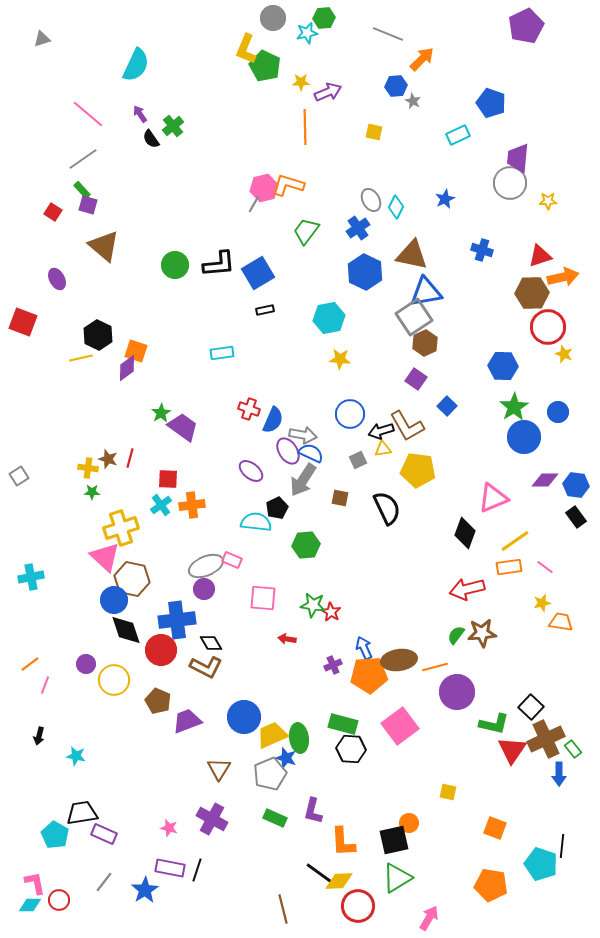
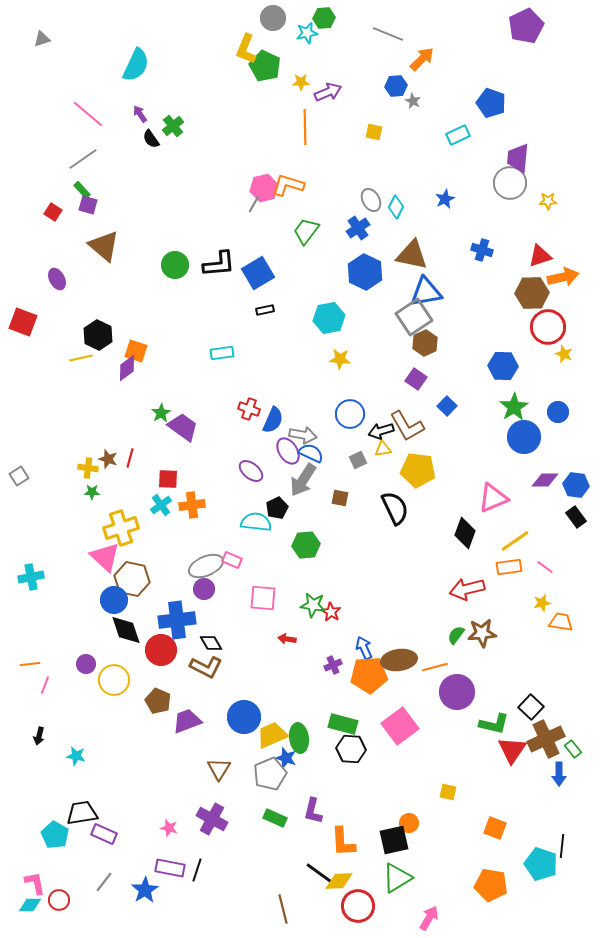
black semicircle at (387, 508): moved 8 px right
orange line at (30, 664): rotated 30 degrees clockwise
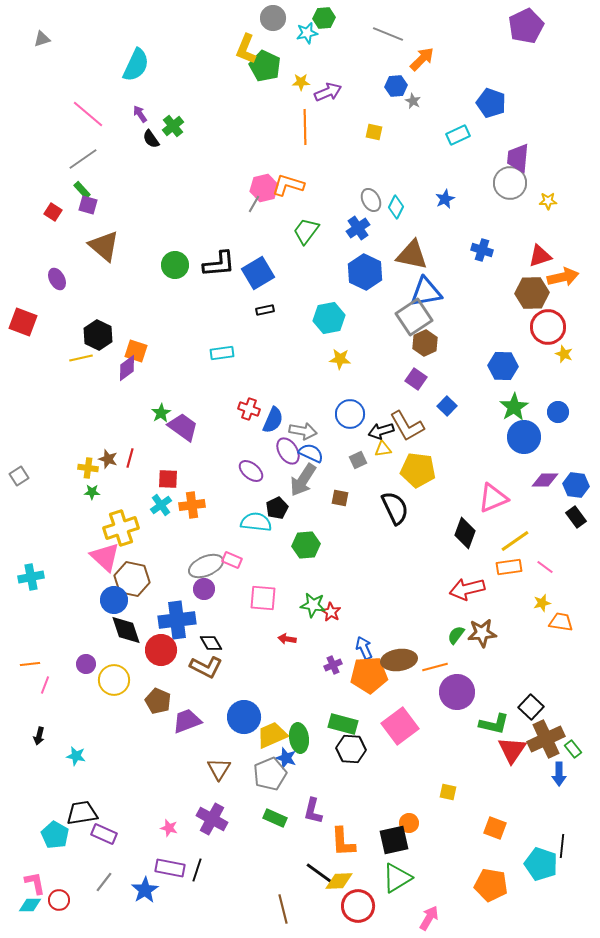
gray arrow at (303, 435): moved 4 px up
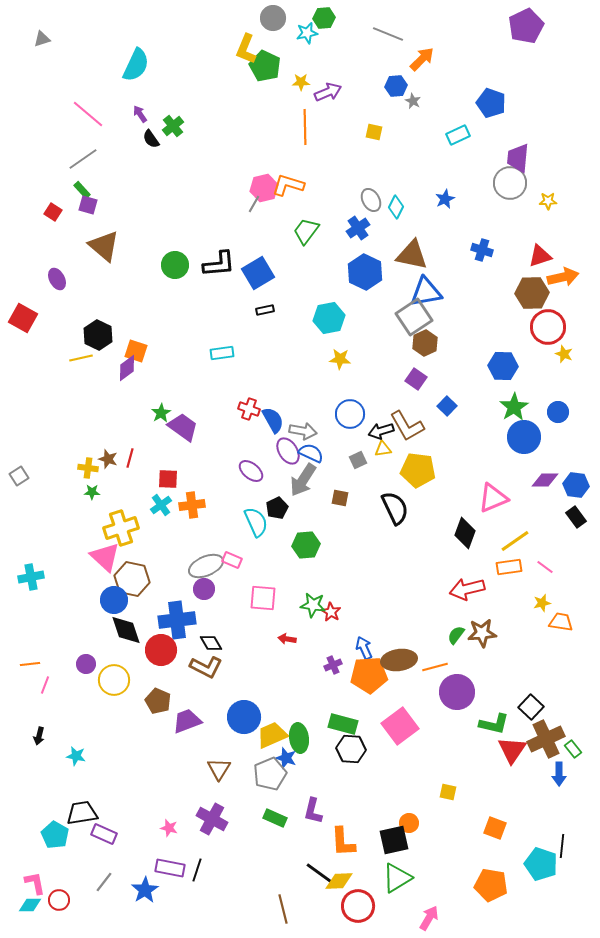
red square at (23, 322): moved 4 px up; rotated 8 degrees clockwise
blue semicircle at (273, 420): rotated 52 degrees counterclockwise
cyan semicircle at (256, 522): rotated 60 degrees clockwise
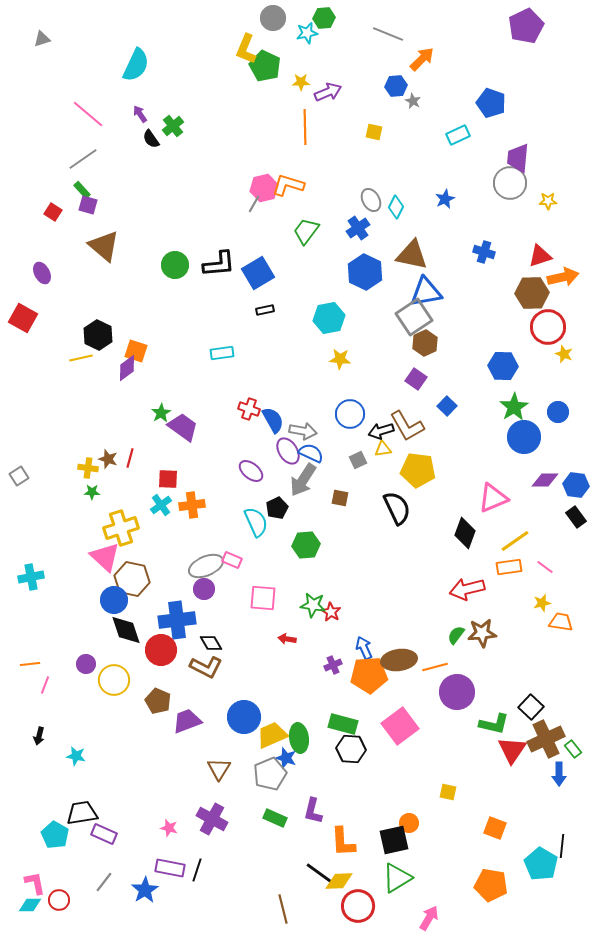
blue cross at (482, 250): moved 2 px right, 2 px down
purple ellipse at (57, 279): moved 15 px left, 6 px up
black semicircle at (395, 508): moved 2 px right
cyan pentagon at (541, 864): rotated 12 degrees clockwise
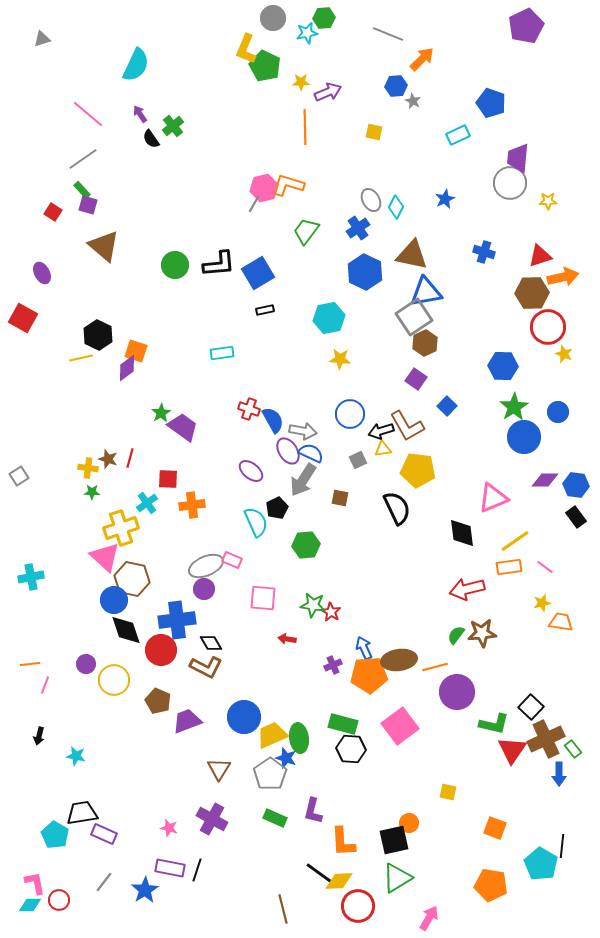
cyan cross at (161, 505): moved 14 px left, 2 px up
black diamond at (465, 533): moved 3 px left; rotated 28 degrees counterclockwise
gray pentagon at (270, 774): rotated 12 degrees counterclockwise
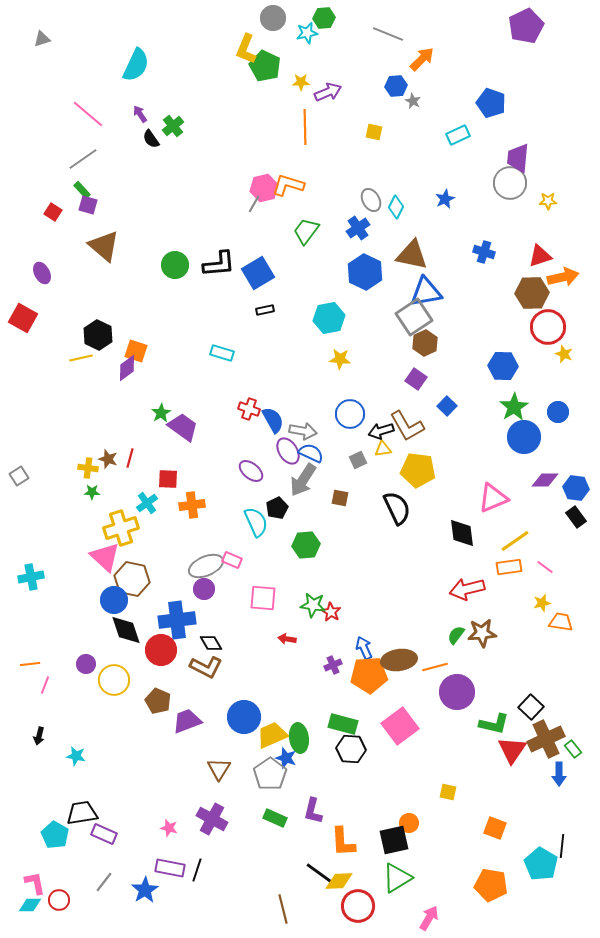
cyan rectangle at (222, 353): rotated 25 degrees clockwise
blue hexagon at (576, 485): moved 3 px down
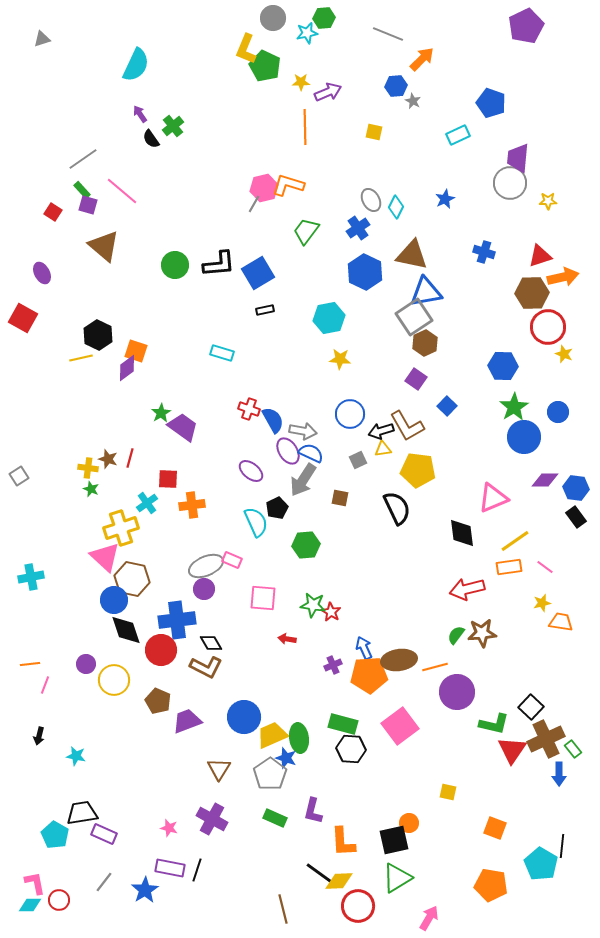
pink line at (88, 114): moved 34 px right, 77 px down
green star at (92, 492): moved 1 px left, 3 px up; rotated 21 degrees clockwise
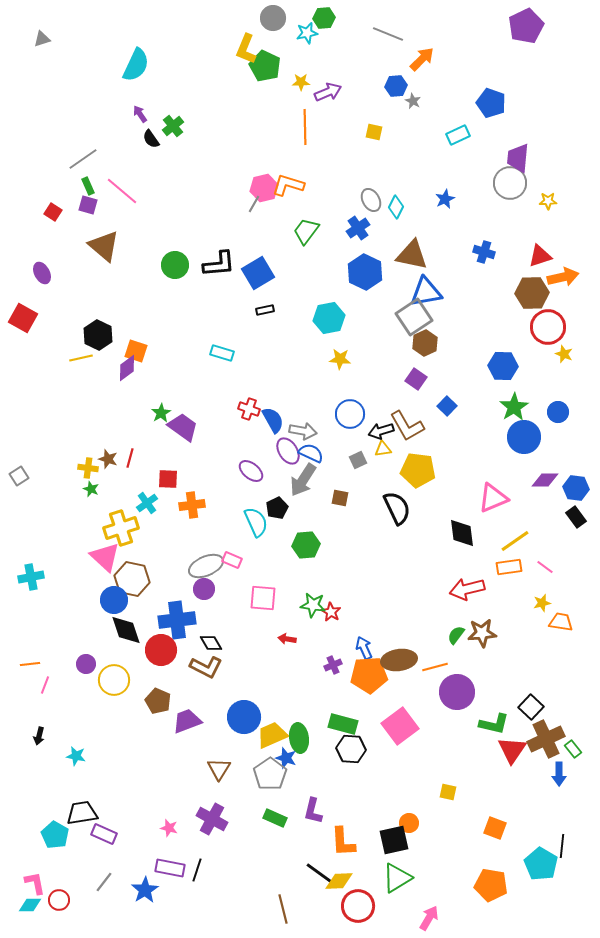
green rectangle at (82, 190): moved 6 px right, 4 px up; rotated 18 degrees clockwise
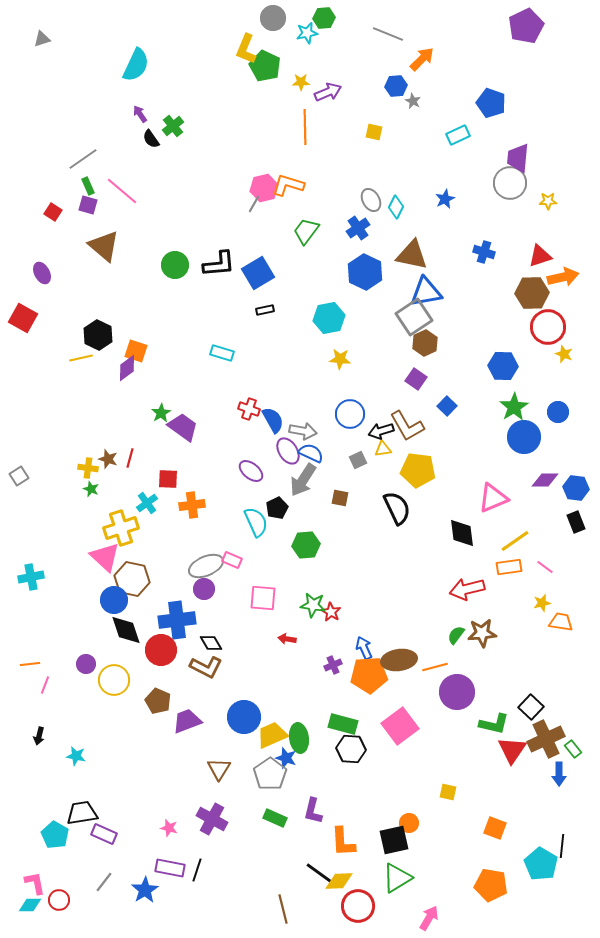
black rectangle at (576, 517): moved 5 px down; rotated 15 degrees clockwise
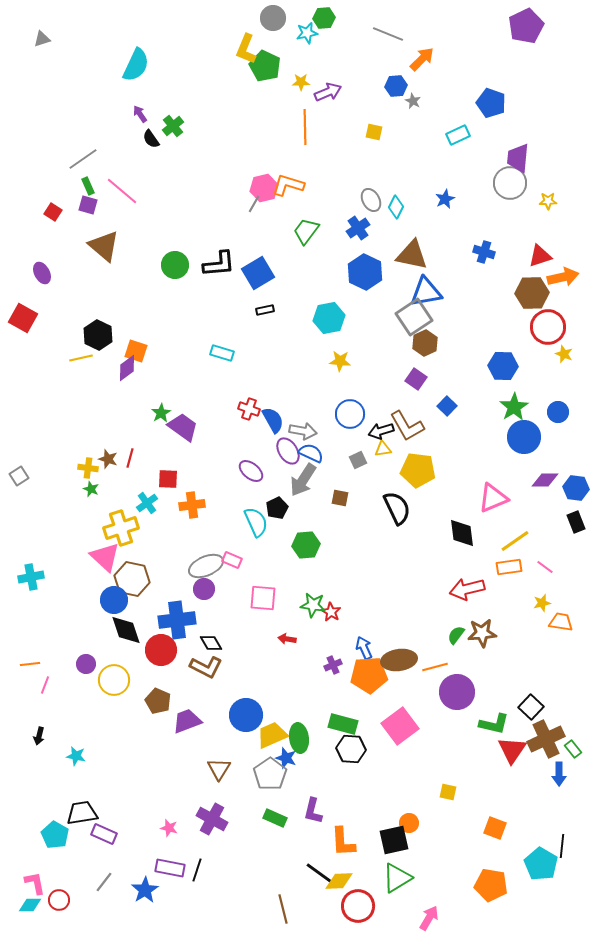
yellow star at (340, 359): moved 2 px down
blue circle at (244, 717): moved 2 px right, 2 px up
